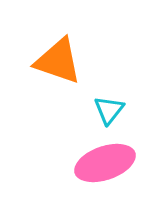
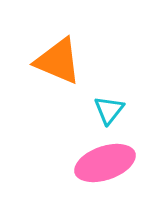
orange triangle: rotated 4 degrees clockwise
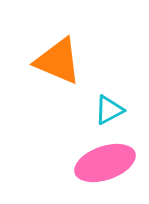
cyan triangle: rotated 24 degrees clockwise
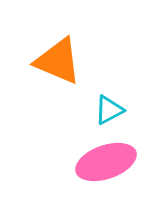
pink ellipse: moved 1 px right, 1 px up
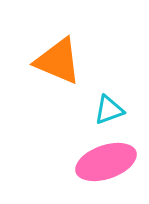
cyan triangle: rotated 8 degrees clockwise
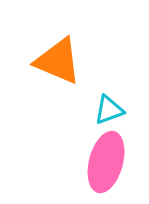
pink ellipse: rotated 56 degrees counterclockwise
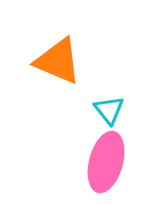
cyan triangle: rotated 48 degrees counterclockwise
